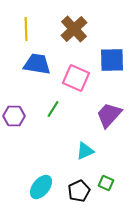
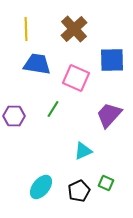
cyan triangle: moved 2 px left
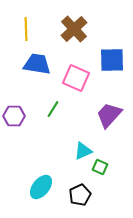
green square: moved 6 px left, 16 px up
black pentagon: moved 1 px right, 4 px down
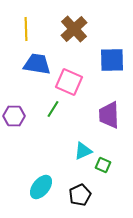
pink square: moved 7 px left, 4 px down
purple trapezoid: rotated 44 degrees counterclockwise
green square: moved 3 px right, 2 px up
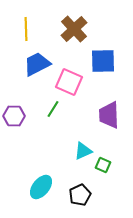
blue square: moved 9 px left, 1 px down
blue trapezoid: rotated 36 degrees counterclockwise
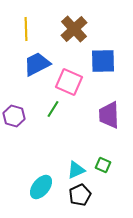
purple hexagon: rotated 15 degrees clockwise
cyan triangle: moved 7 px left, 19 px down
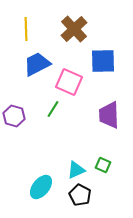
black pentagon: rotated 20 degrees counterclockwise
